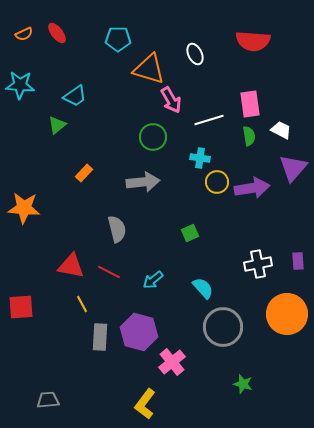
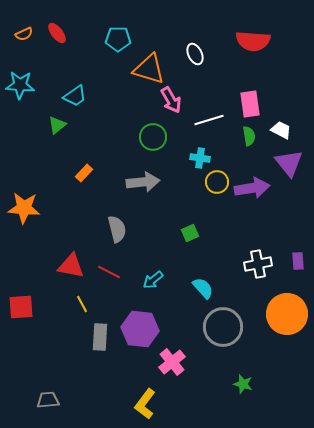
purple triangle: moved 4 px left, 5 px up; rotated 20 degrees counterclockwise
purple hexagon: moved 1 px right, 3 px up; rotated 9 degrees counterclockwise
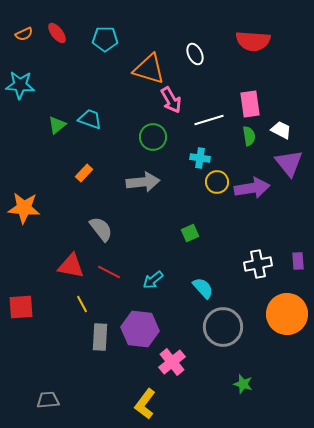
cyan pentagon: moved 13 px left
cyan trapezoid: moved 15 px right, 23 px down; rotated 125 degrees counterclockwise
gray semicircle: moved 16 px left; rotated 24 degrees counterclockwise
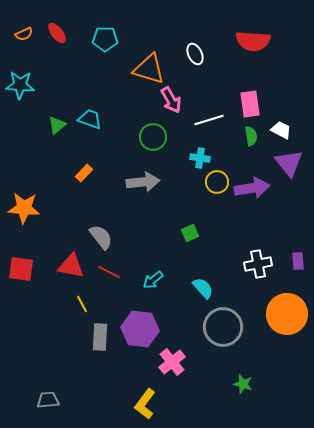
green semicircle: moved 2 px right
gray semicircle: moved 8 px down
red square: moved 38 px up; rotated 12 degrees clockwise
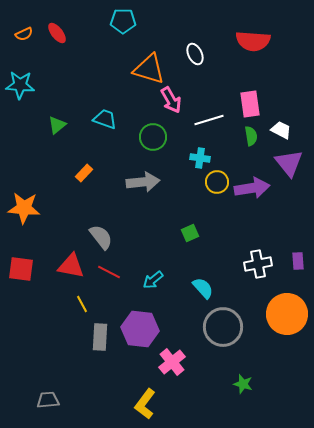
cyan pentagon: moved 18 px right, 18 px up
cyan trapezoid: moved 15 px right
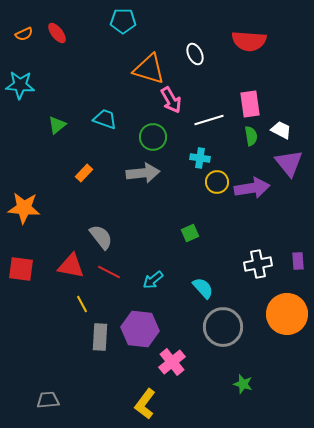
red semicircle: moved 4 px left
gray arrow: moved 9 px up
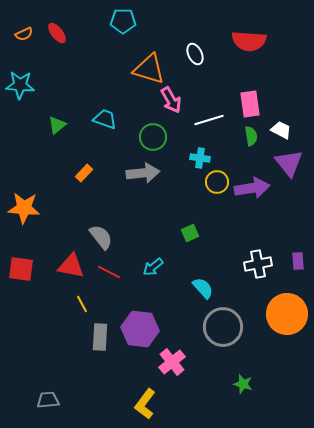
cyan arrow: moved 13 px up
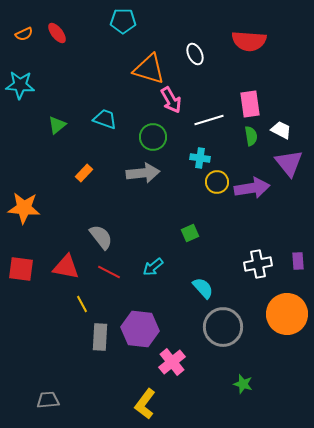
red triangle: moved 5 px left, 1 px down
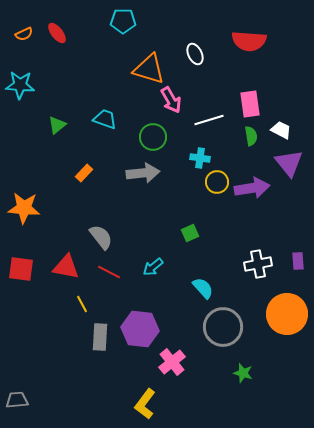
green star: moved 11 px up
gray trapezoid: moved 31 px left
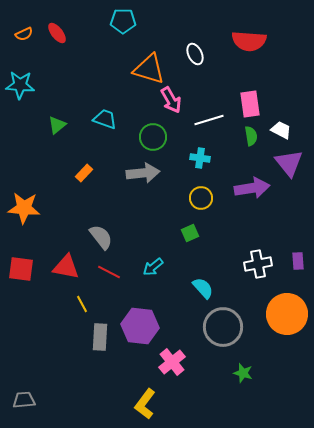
yellow circle: moved 16 px left, 16 px down
purple hexagon: moved 3 px up
gray trapezoid: moved 7 px right
